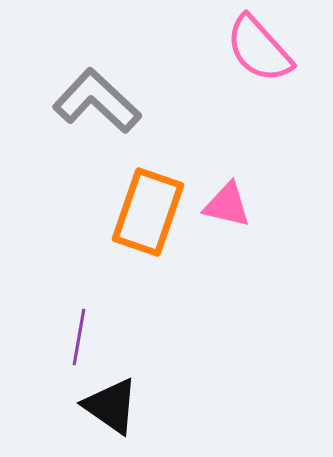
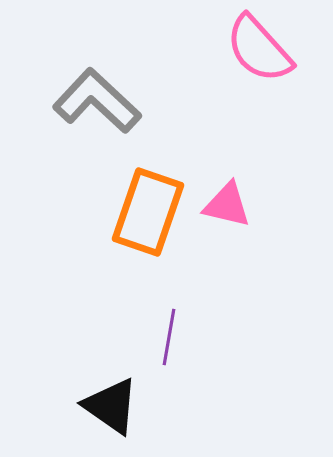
purple line: moved 90 px right
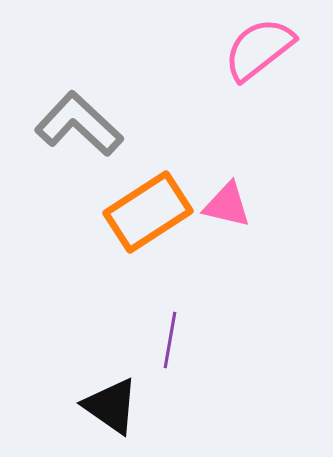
pink semicircle: rotated 94 degrees clockwise
gray L-shape: moved 18 px left, 23 px down
orange rectangle: rotated 38 degrees clockwise
purple line: moved 1 px right, 3 px down
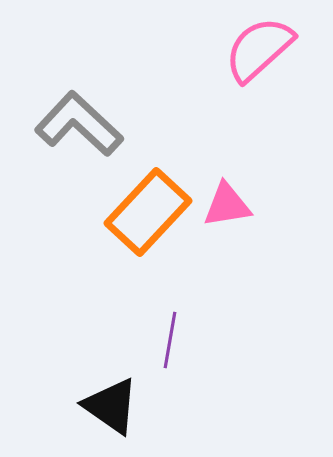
pink semicircle: rotated 4 degrees counterclockwise
pink triangle: rotated 22 degrees counterclockwise
orange rectangle: rotated 14 degrees counterclockwise
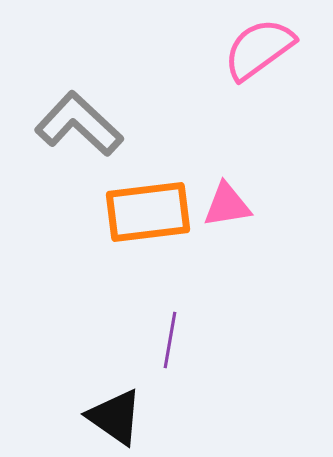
pink semicircle: rotated 6 degrees clockwise
orange rectangle: rotated 40 degrees clockwise
black triangle: moved 4 px right, 11 px down
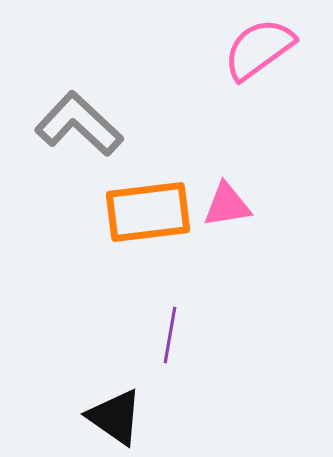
purple line: moved 5 px up
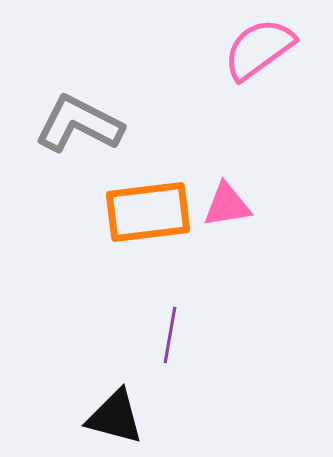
gray L-shape: rotated 16 degrees counterclockwise
black triangle: rotated 20 degrees counterclockwise
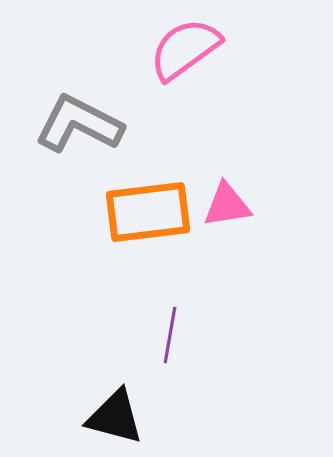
pink semicircle: moved 74 px left
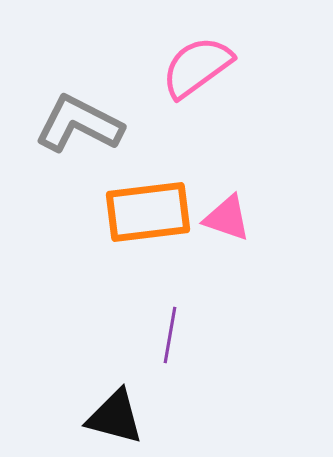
pink semicircle: moved 12 px right, 18 px down
pink triangle: moved 13 px down; rotated 28 degrees clockwise
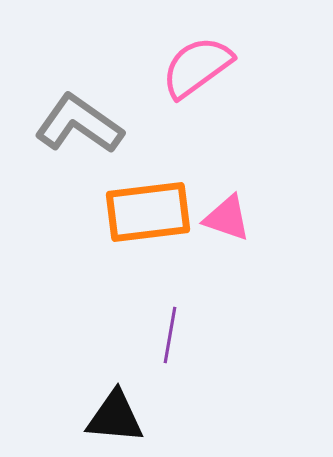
gray L-shape: rotated 8 degrees clockwise
black triangle: rotated 10 degrees counterclockwise
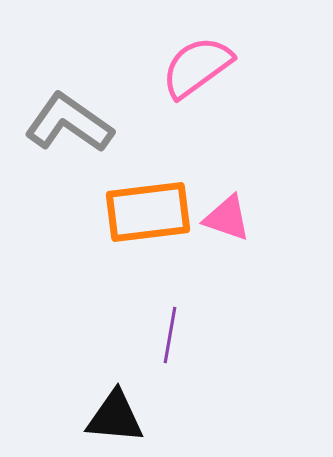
gray L-shape: moved 10 px left, 1 px up
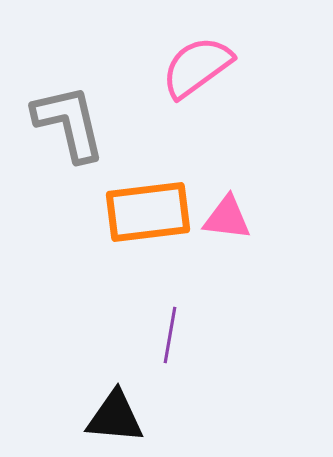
gray L-shape: rotated 42 degrees clockwise
pink triangle: rotated 12 degrees counterclockwise
